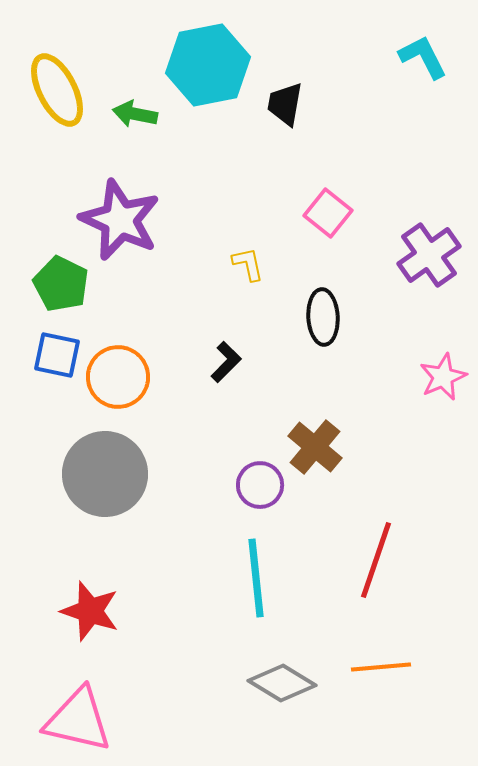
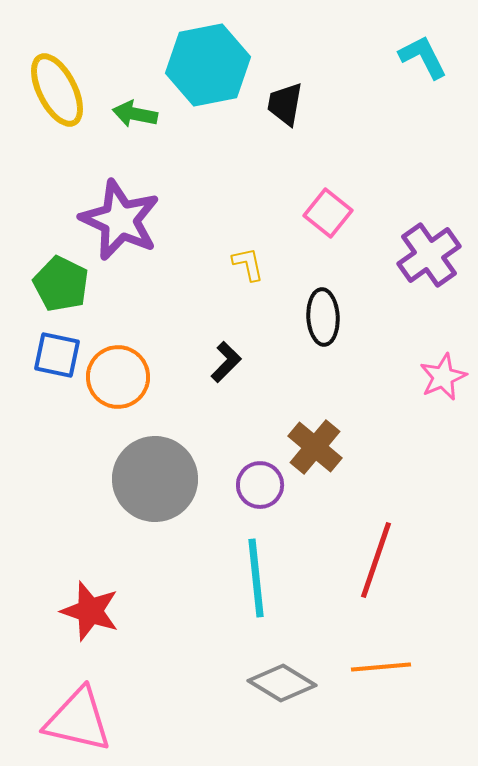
gray circle: moved 50 px right, 5 px down
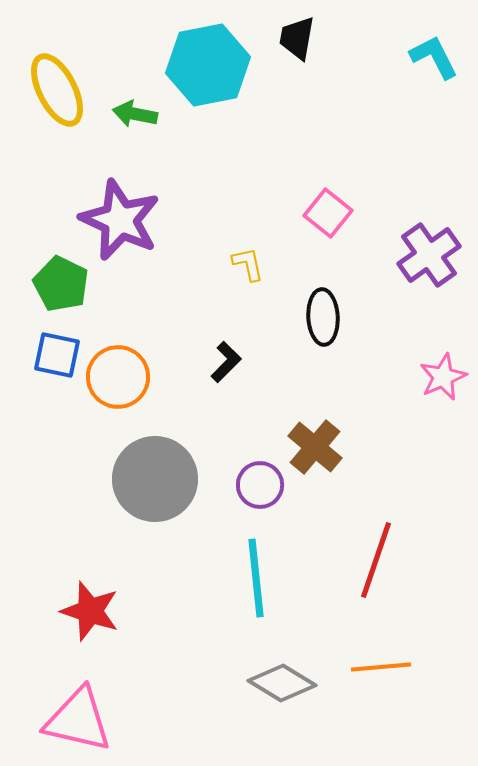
cyan L-shape: moved 11 px right
black trapezoid: moved 12 px right, 66 px up
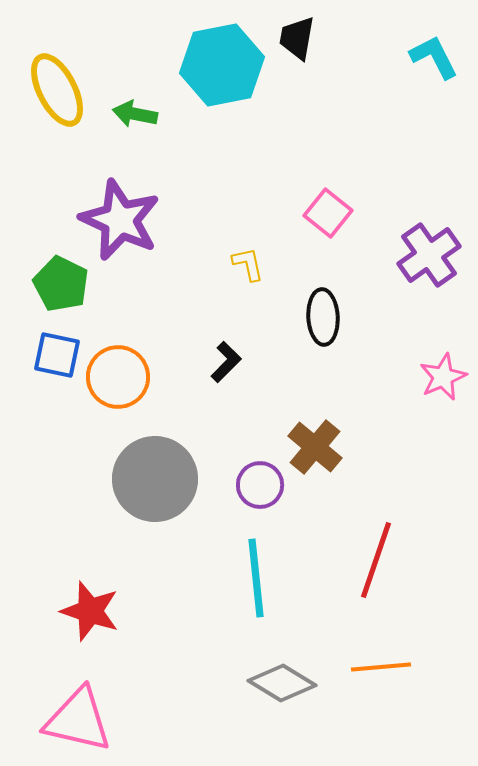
cyan hexagon: moved 14 px right
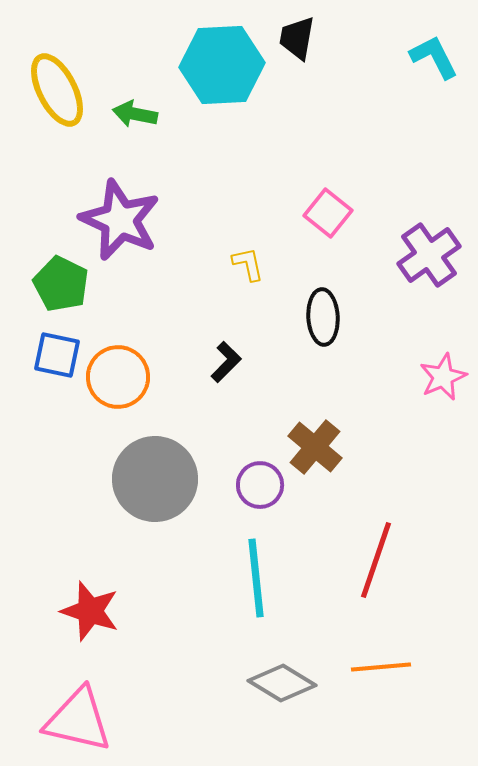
cyan hexagon: rotated 8 degrees clockwise
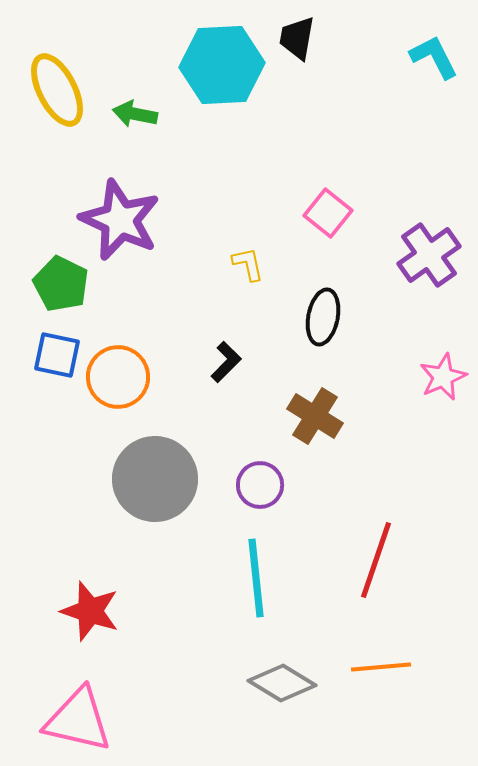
black ellipse: rotated 14 degrees clockwise
brown cross: moved 31 px up; rotated 8 degrees counterclockwise
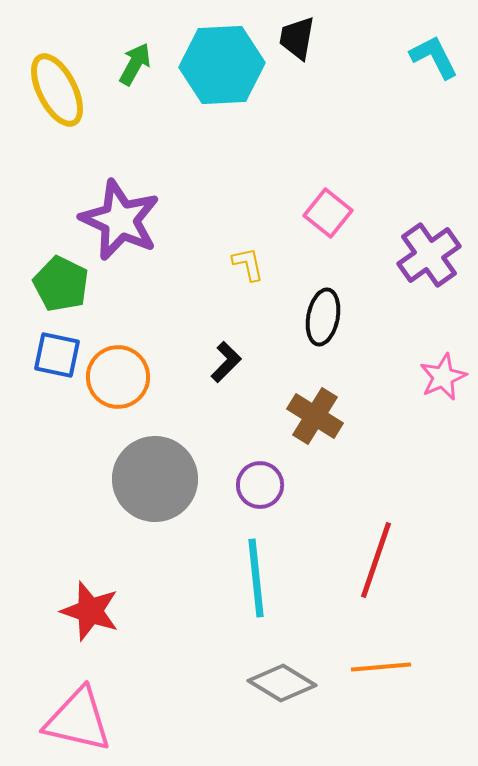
green arrow: moved 50 px up; rotated 108 degrees clockwise
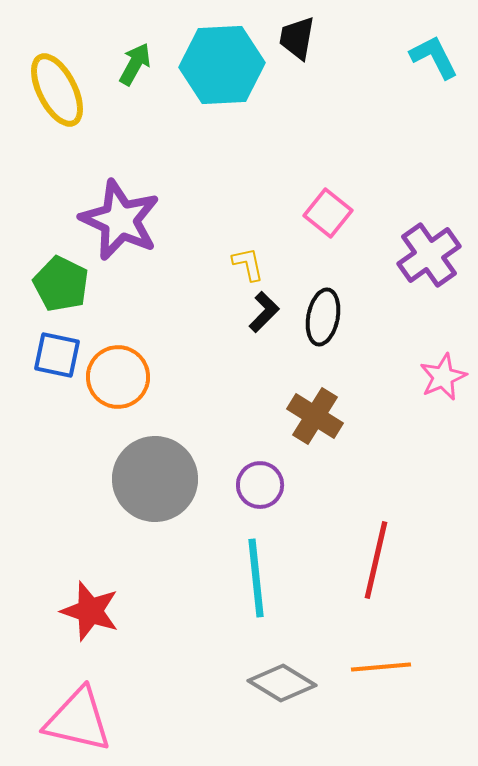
black L-shape: moved 38 px right, 50 px up
red line: rotated 6 degrees counterclockwise
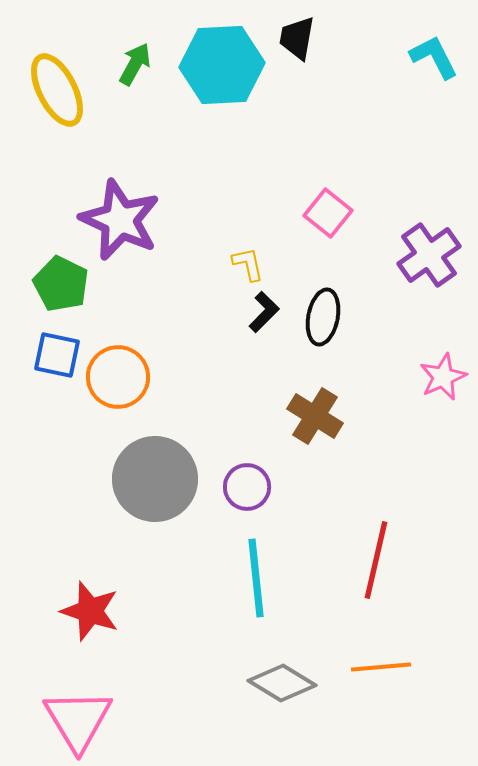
purple circle: moved 13 px left, 2 px down
pink triangle: rotated 46 degrees clockwise
